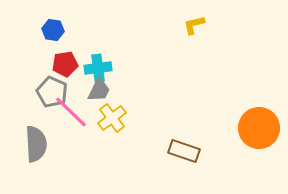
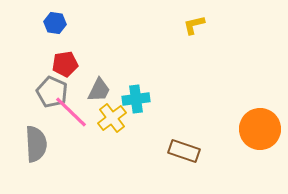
blue hexagon: moved 2 px right, 7 px up
cyan cross: moved 38 px right, 31 px down
orange circle: moved 1 px right, 1 px down
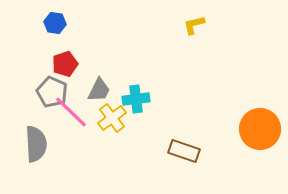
red pentagon: rotated 10 degrees counterclockwise
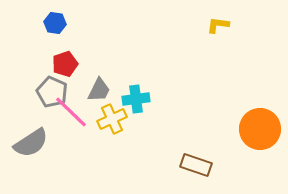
yellow L-shape: moved 24 px right; rotated 20 degrees clockwise
yellow cross: moved 1 px down; rotated 12 degrees clockwise
gray semicircle: moved 5 px left, 1 px up; rotated 60 degrees clockwise
brown rectangle: moved 12 px right, 14 px down
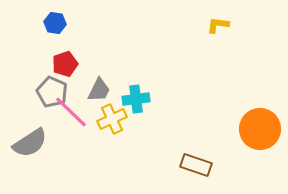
gray semicircle: moved 1 px left
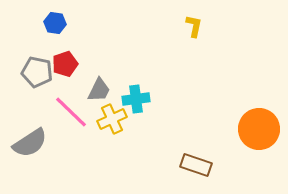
yellow L-shape: moved 24 px left, 1 px down; rotated 95 degrees clockwise
gray pentagon: moved 15 px left, 20 px up; rotated 12 degrees counterclockwise
orange circle: moved 1 px left
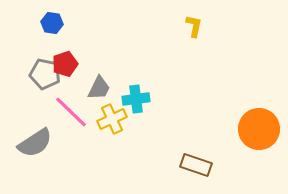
blue hexagon: moved 3 px left
gray pentagon: moved 8 px right, 2 px down
gray trapezoid: moved 2 px up
gray semicircle: moved 5 px right
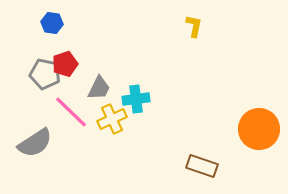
brown rectangle: moved 6 px right, 1 px down
